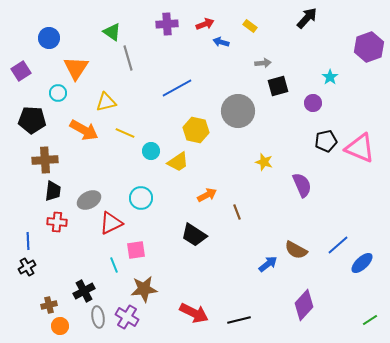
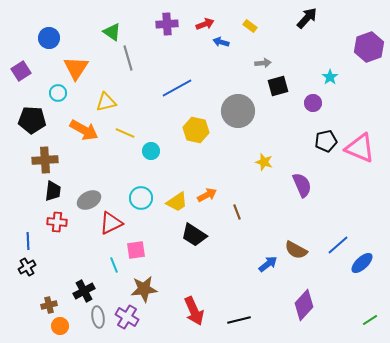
yellow trapezoid at (178, 162): moved 1 px left, 40 px down
red arrow at (194, 313): moved 2 px up; rotated 40 degrees clockwise
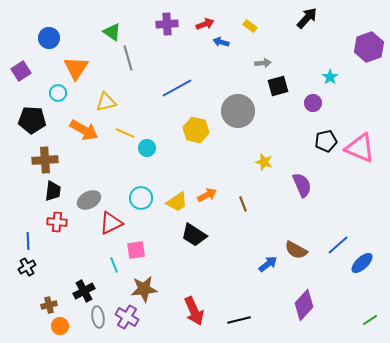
cyan circle at (151, 151): moved 4 px left, 3 px up
brown line at (237, 212): moved 6 px right, 8 px up
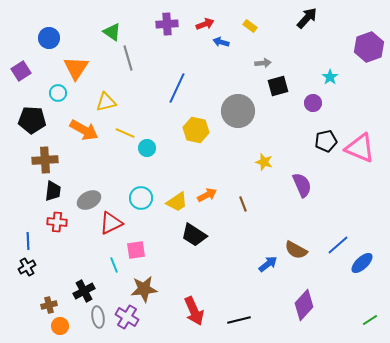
blue line at (177, 88): rotated 36 degrees counterclockwise
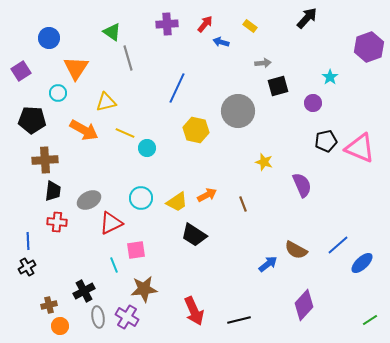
red arrow at (205, 24): rotated 30 degrees counterclockwise
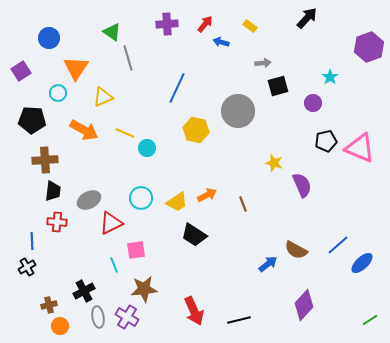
yellow triangle at (106, 102): moved 3 px left, 5 px up; rotated 10 degrees counterclockwise
yellow star at (264, 162): moved 10 px right, 1 px down
blue line at (28, 241): moved 4 px right
